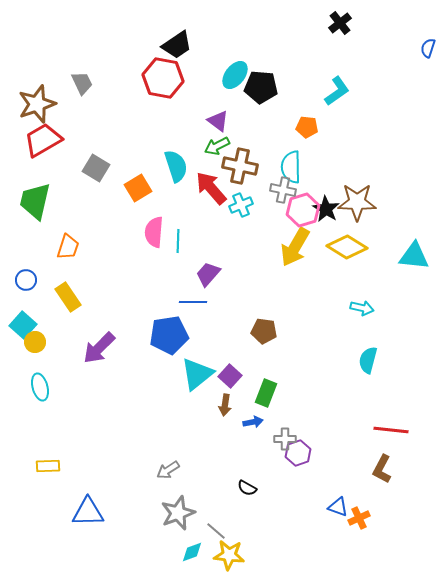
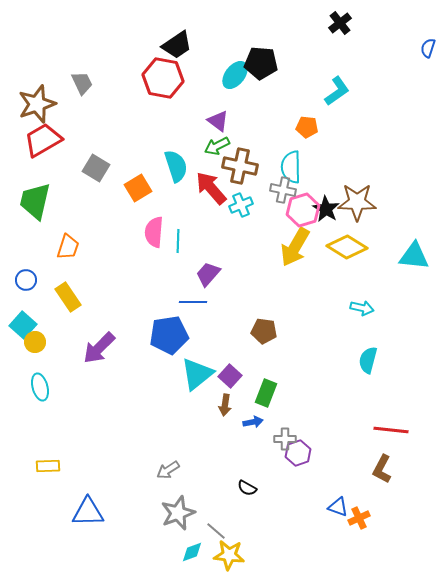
black pentagon at (261, 87): moved 24 px up
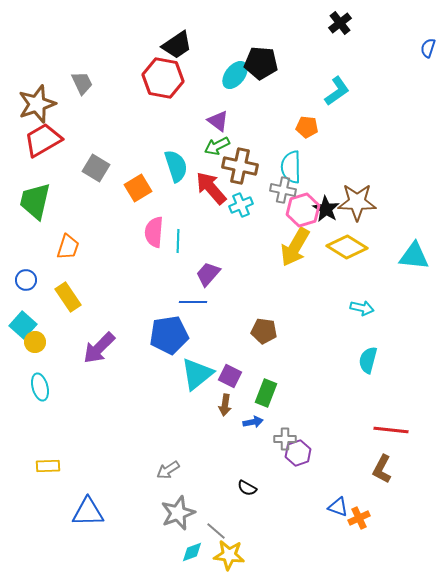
purple square at (230, 376): rotated 15 degrees counterclockwise
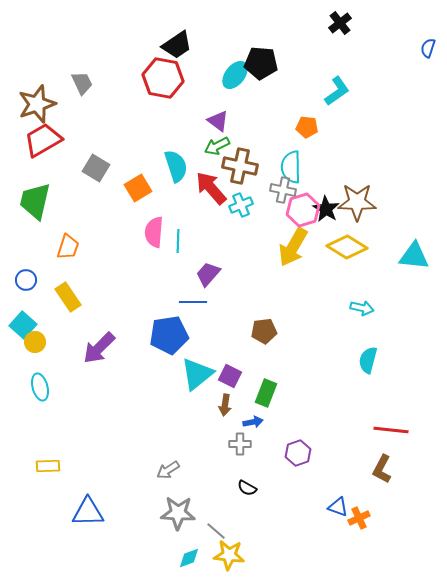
yellow arrow at (295, 247): moved 2 px left
brown pentagon at (264, 331): rotated 15 degrees counterclockwise
gray cross at (285, 439): moved 45 px left, 5 px down
gray star at (178, 513): rotated 24 degrees clockwise
cyan diamond at (192, 552): moved 3 px left, 6 px down
